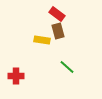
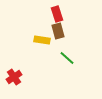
red rectangle: rotated 35 degrees clockwise
green line: moved 9 px up
red cross: moved 2 px left, 1 px down; rotated 35 degrees counterclockwise
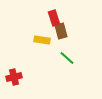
red rectangle: moved 3 px left, 4 px down
brown rectangle: moved 3 px right
red cross: rotated 21 degrees clockwise
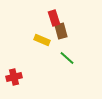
yellow rectangle: rotated 14 degrees clockwise
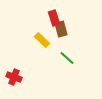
brown rectangle: moved 2 px up
yellow rectangle: rotated 21 degrees clockwise
red cross: rotated 35 degrees clockwise
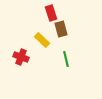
red rectangle: moved 3 px left, 5 px up
green line: moved 1 px left, 1 px down; rotated 35 degrees clockwise
red cross: moved 7 px right, 20 px up
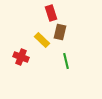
brown rectangle: moved 1 px left, 3 px down; rotated 28 degrees clockwise
green line: moved 2 px down
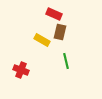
red rectangle: moved 3 px right, 1 px down; rotated 49 degrees counterclockwise
yellow rectangle: rotated 14 degrees counterclockwise
red cross: moved 13 px down
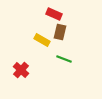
green line: moved 2 px left, 2 px up; rotated 56 degrees counterclockwise
red cross: rotated 21 degrees clockwise
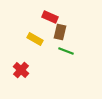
red rectangle: moved 4 px left, 3 px down
yellow rectangle: moved 7 px left, 1 px up
green line: moved 2 px right, 8 px up
